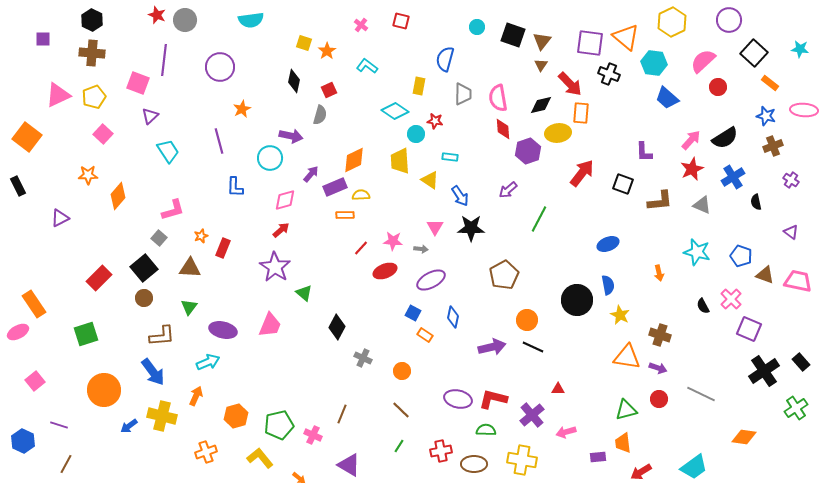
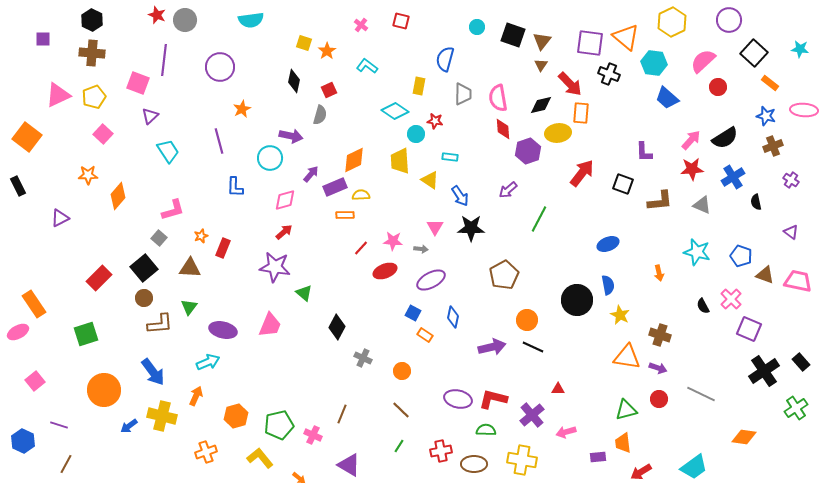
red star at (692, 169): rotated 20 degrees clockwise
red arrow at (281, 230): moved 3 px right, 2 px down
purple star at (275, 267): rotated 24 degrees counterclockwise
brown L-shape at (162, 336): moved 2 px left, 12 px up
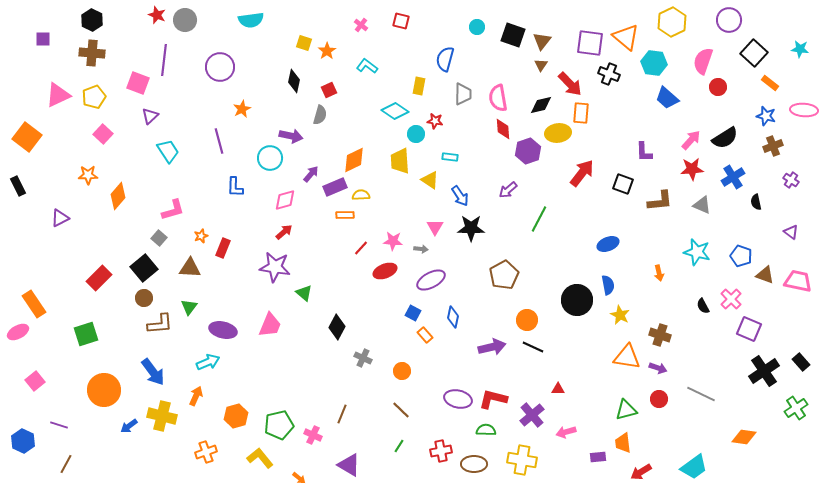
pink semicircle at (703, 61): rotated 28 degrees counterclockwise
orange rectangle at (425, 335): rotated 14 degrees clockwise
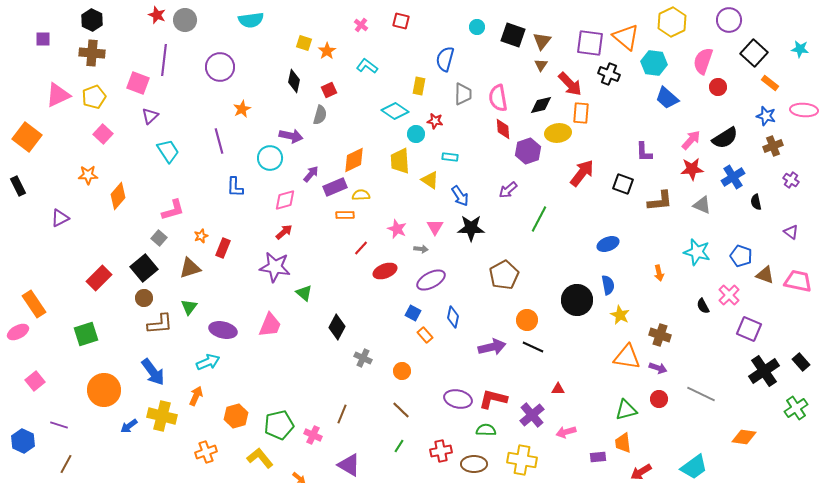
pink star at (393, 241): moved 4 px right, 12 px up; rotated 18 degrees clockwise
brown triangle at (190, 268): rotated 20 degrees counterclockwise
pink cross at (731, 299): moved 2 px left, 4 px up
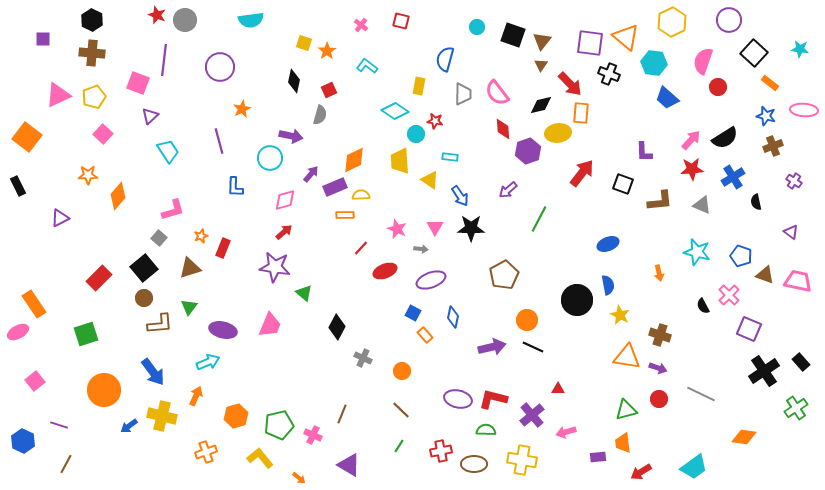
pink semicircle at (498, 98): moved 1 px left, 5 px up; rotated 28 degrees counterclockwise
purple cross at (791, 180): moved 3 px right, 1 px down
purple ellipse at (431, 280): rotated 8 degrees clockwise
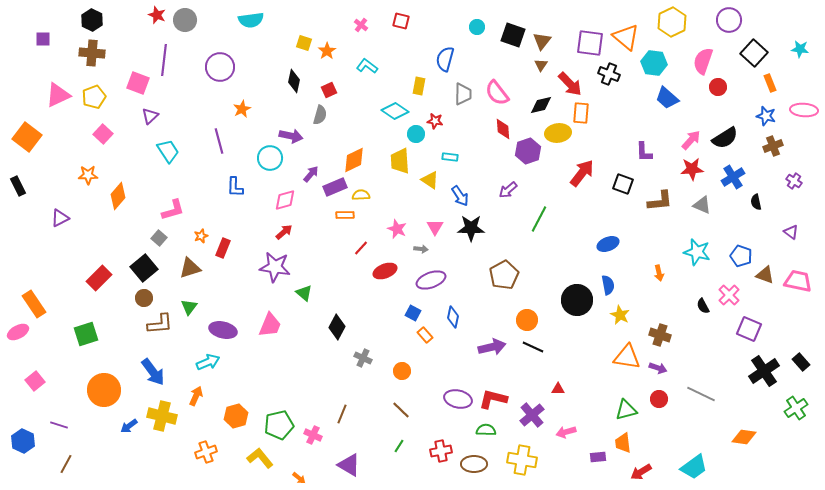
orange rectangle at (770, 83): rotated 30 degrees clockwise
